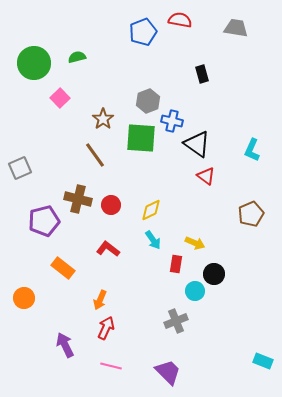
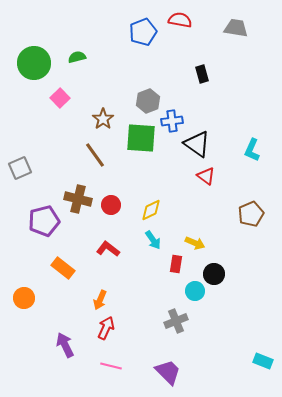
blue cross: rotated 20 degrees counterclockwise
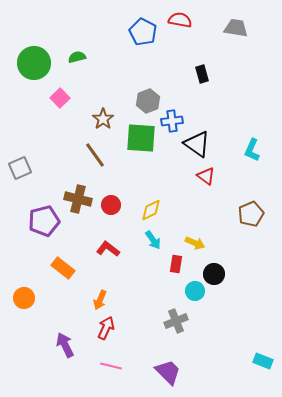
blue pentagon: rotated 24 degrees counterclockwise
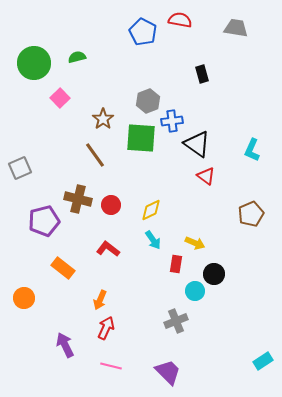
cyan rectangle: rotated 54 degrees counterclockwise
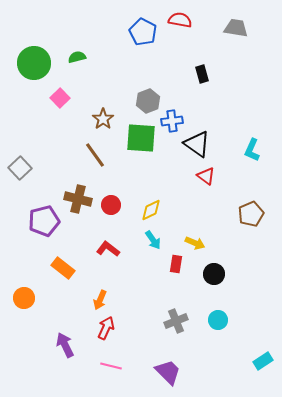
gray square: rotated 20 degrees counterclockwise
cyan circle: moved 23 px right, 29 px down
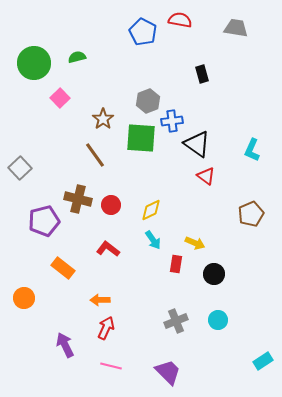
orange arrow: rotated 66 degrees clockwise
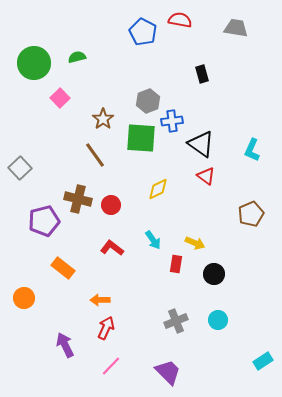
black triangle: moved 4 px right
yellow diamond: moved 7 px right, 21 px up
red L-shape: moved 4 px right, 1 px up
pink line: rotated 60 degrees counterclockwise
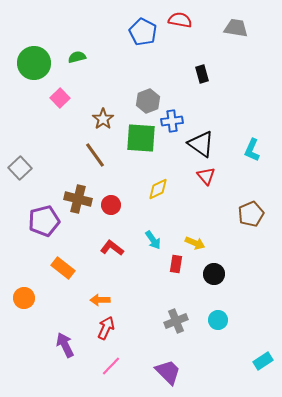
red triangle: rotated 12 degrees clockwise
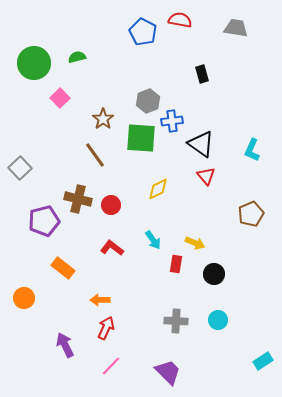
gray cross: rotated 25 degrees clockwise
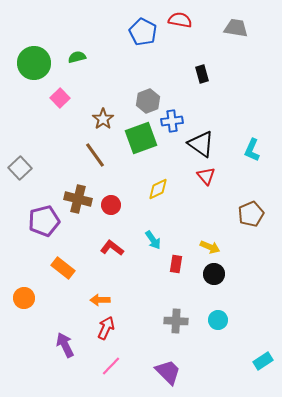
green square: rotated 24 degrees counterclockwise
yellow arrow: moved 15 px right, 4 px down
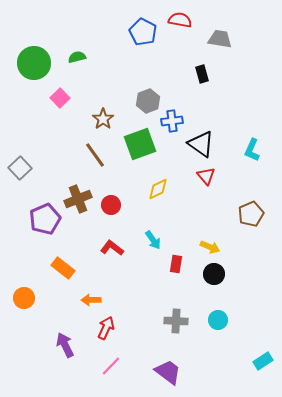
gray trapezoid: moved 16 px left, 11 px down
green square: moved 1 px left, 6 px down
brown cross: rotated 36 degrees counterclockwise
purple pentagon: moved 1 px right, 2 px up; rotated 8 degrees counterclockwise
orange arrow: moved 9 px left
purple trapezoid: rotated 8 degrees counterclockwise
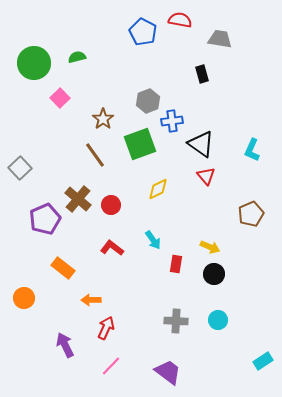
brown cross: rotated 28 degrees counterclockwise
